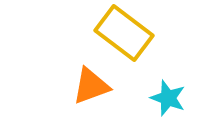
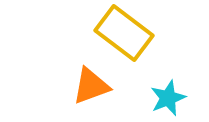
cyan star: rotated 30 degrees clockwise
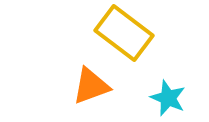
cyan star: rotated 27 degrees counterclockwise
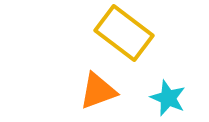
orange triangle: moved 7 px right, 5 px down
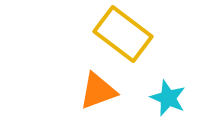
yellow rectangle: moved 1 px left, 1 px down
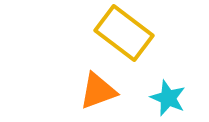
yellow rectangle: moved 1 px right, 1 px up
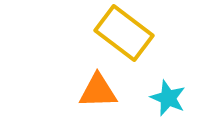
orange triangle: rotated 18 degrees clockwise
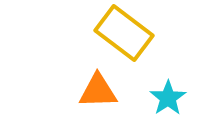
cyan star: rotated 15 degrees clockwise
